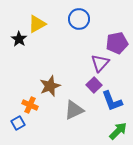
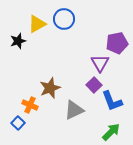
blue circle: moved 15 px left
black star: moved 1 px left, 2 px down; rotated 21 degrees clockwise
purple triangle: rotated 12 degrees counterclockwise
brown star: moved 2 px down
blue square: rotated 16 degrees counterclockwise
green arrow: moved 7 px left, 1 px down
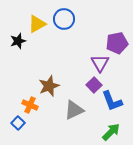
brown star: moved 1 px left, 2 px up
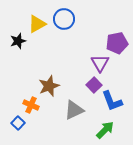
orange cross: moved 1 px right
green arrow: moved 6 px left, 2 px up
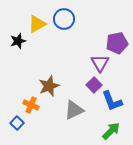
blue square: moved 1 px left
green arrow: moved 6 px right, 1 px down
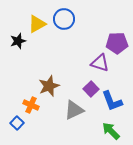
purple pentagon: rotated 10 degrees clockwise
purple triangle: rotated 42 degrees counterclockwise
purple square: moved 3 px left, 4 px down
green arrow: rotated 90 degrees counterclockwise
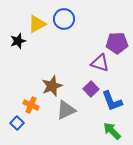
brown star: moved 3 px right
gray triangle: moved 8 px left
green arrow: moved 1 px right
